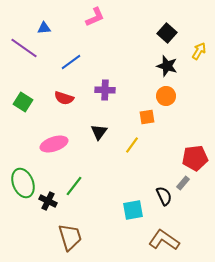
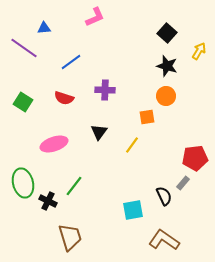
green ellipse: rotated 8 degrees clockwise
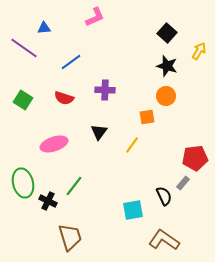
green square: moved 2 px up
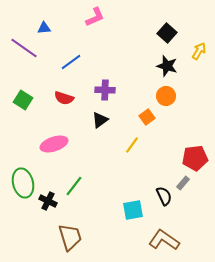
orange square: rotated 28 degrees counterclockwise
black triangle: moved 1 px right, 12 px up; rotated 18 degrees clockwise
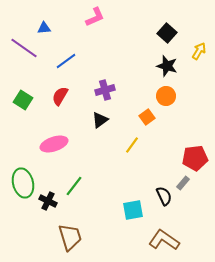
blue line: moved 5 px left, 1 px up
purple cross: rotated 18 degrees counterclockwise
red semicircle: moved 4 px left, 2 px up; rotated 102 degrees clockwise
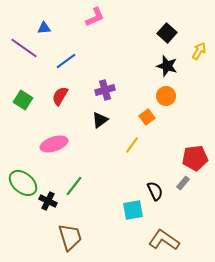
green ellipse: rotated 36 degrees counterclockwise
black semicircle: moved 9 px left, 5 px up
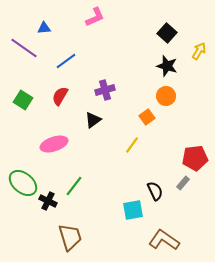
black triangle: moved 7 px left
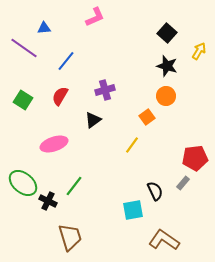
blue line: rotated 15 degrees counterclockwise
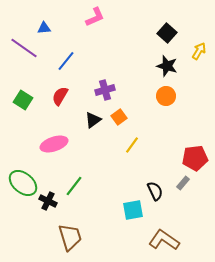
orange square: moved 28 px left
